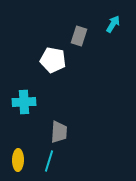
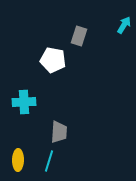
cyan arrow: moved 11 px right, 1 px down
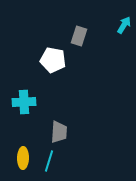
yellow ellipse: moved 5 px right, 2 px up
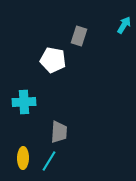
cyan line: rotated 15 degrees clockwise
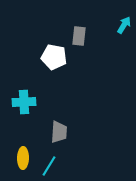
gray rectangle: rotated 12 degrees counterclockwise
white pentagon: moved 1 px right, 3 px up
cyan line: moved 5 px down
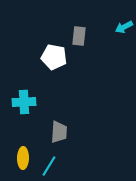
cyan arrow: moved 2 px down; rotated 150 degrees counterclockwise
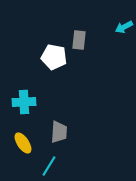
gray rectangle: moved 4 px down
yellow ellipse: moved 15 px up; rotated 35 degrees counterclockwise
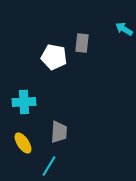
cyan arrow: moved 2 px down; rotated 60 degrees clockwise
gray rectangle: moved 3 px right, 3 px down
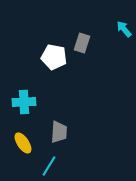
cyan arrow: rotated 18 degrees clockwise
gray rectangle: rotated 12 degrees clockwise
